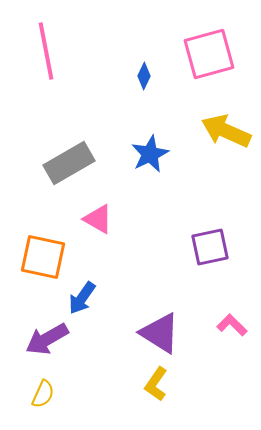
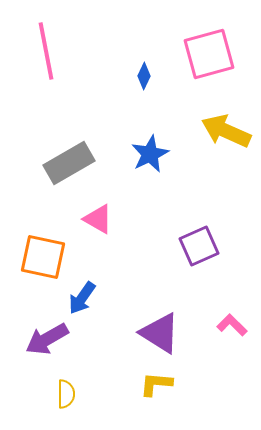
purple square: moved 11 px left, 1 px up; rotated 12 degrees counterclockwise
yellow L-shape: rotated 60 degrees clockwise
yellow semicircle: moved 23 px right; rotated 24 degrees counterclockwise
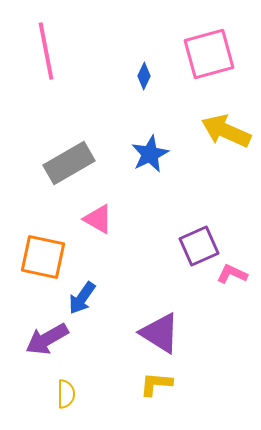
pink L-shape: moved 51 px up; rotated 20 degrees counterclockwise
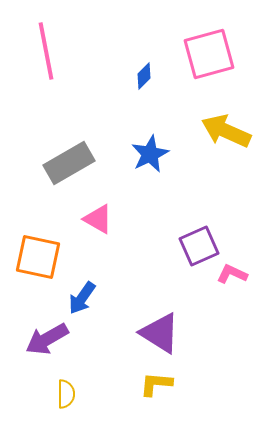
blue diamond: rotated 20 degrees clockwise
orange square: moved 5 px left
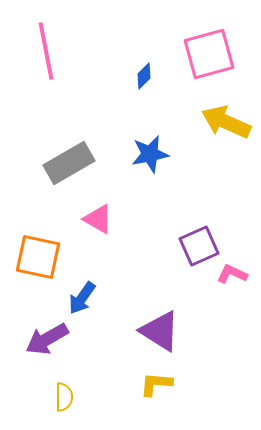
yellow arrow: moved 9 px up
blue star: rotated 15 degrees clockwise
purple triangle: moved 2 px up
yellow semicircle: moved 2 px left, 3 px down
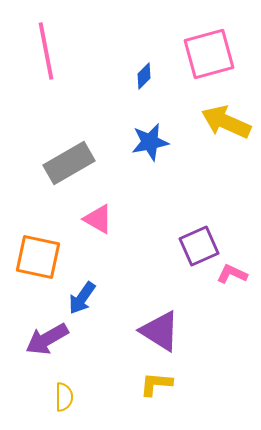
blue star: moved 12 px up
